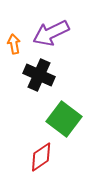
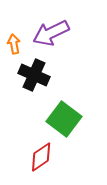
black cross: moved 5 px left
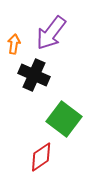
purple arrow: rotated 27 degrees counterclockwise
orange arrow: rotated 18 degrees clockwise
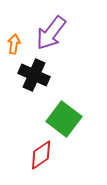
red diamond: moved 2 px up
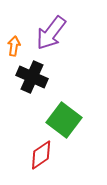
orange arrow: moved 2 px down
black cross: moved 2 px left, 2 px down
green square: moved 1 px down
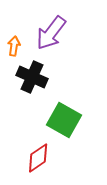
green square: rotated 8 degrees counterclockwise
red diamond: moved 3 px left, 3 px down
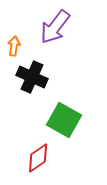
purple arrow: moved 4 px right, 6 px up
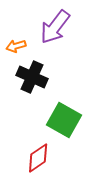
orange arrow: moved 2 px right; rotated 114 degrees counterclockwise
